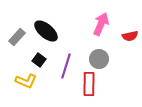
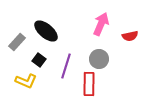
gray rectangle: moved 5 px down
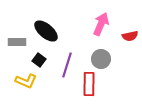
gray rectangle: rotated 48 degrees clockwise
gray circle: moved 2 px right
purple line: moved 1 px right, 1 px up
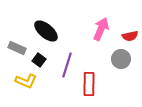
pink arrow: moved 5 px down
gray rectangle: moved 6 px down; rotated 24 degrees clockwise
gray circle: moved 20 px right
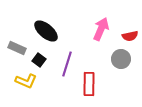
purple line: moved 1 px up
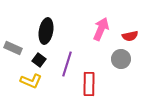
black ellipse: rotated 60 degrees clockwise
gray rectangle: moved 4 px left
yellow L-shape: moved 5 px right
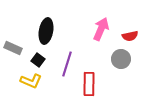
black square: moved 1 px left
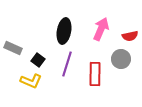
black ellipse: moved 18 px right
red rectangle: moved 6 px right, 10 px up
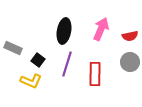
gray circle: moved 9 px right, 3 px down
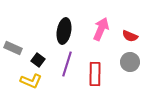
red semicircle: rotated 35 degrees clockwise
